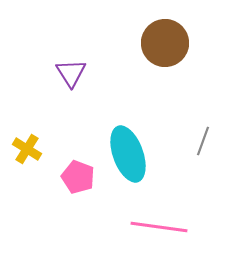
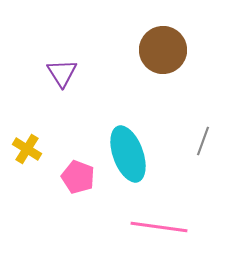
brown circle: moved 2 px left, 7 px down
purple triangle: moved 9 px left
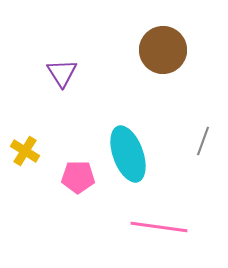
yellow cross: moved 2 px left, 2 px down
pink pentagon: rotated 20 degrees counterclockwise
